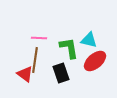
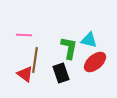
pink line: moved 15 px left, 3 px up
green L-shape: rotated 20 degrees clockwise
red ellipse: moved 1 px down
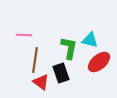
cyan triangle: moved 1 px right
red ellipse: moved 4 px right
red triangle: moved 16 px right, 8 px down
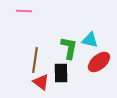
pink line: moved 24 px up
black rectangle: rotated 18 degrees clockwise
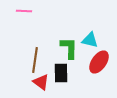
green L-shape: rotated 10 degrees counterclockwise
red ellipse: rotated 15 degrees counterclockwise
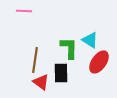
cyan triangle: rotated 18 degrees clockwise
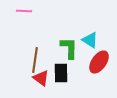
red triangle: moved 4 px up
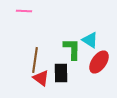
green L-shape: moved 3 px right, 1 px down
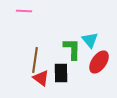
cyan triangle: rotated 18 degrees clockwise
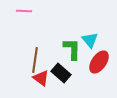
black rectangle: rotated 48 degrees counterclockwise
